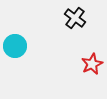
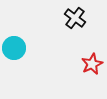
cyan circle: moved 1 px left, 2 px down
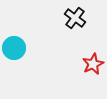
red star: moved 1 px right
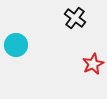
cyan circle: moved 2 px right, 3 px up
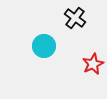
cyan circle: moved 28 px right, 1 px down
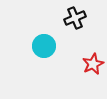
black cross: rotated 30 degrees clockwise
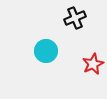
cyan circle: moved 2 px right, 5 px down
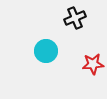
red star: rotated 20 degrees clockwise
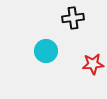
black cross: moved 2 px left; rotated 15 degrees clockwise
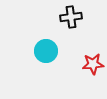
black cross: moved 2 px left, 1 px up
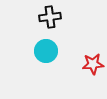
black cross: moved 21 px left
